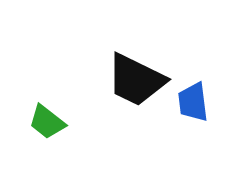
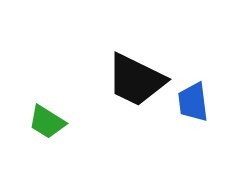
green trapezoid: rotated 6 degrees counterclockwise
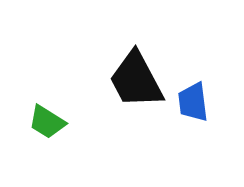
black trapezoid: rotated 36 degrees clockwise
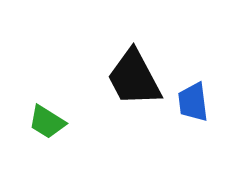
black trapezoid: moved 2 px left, 2 px up
